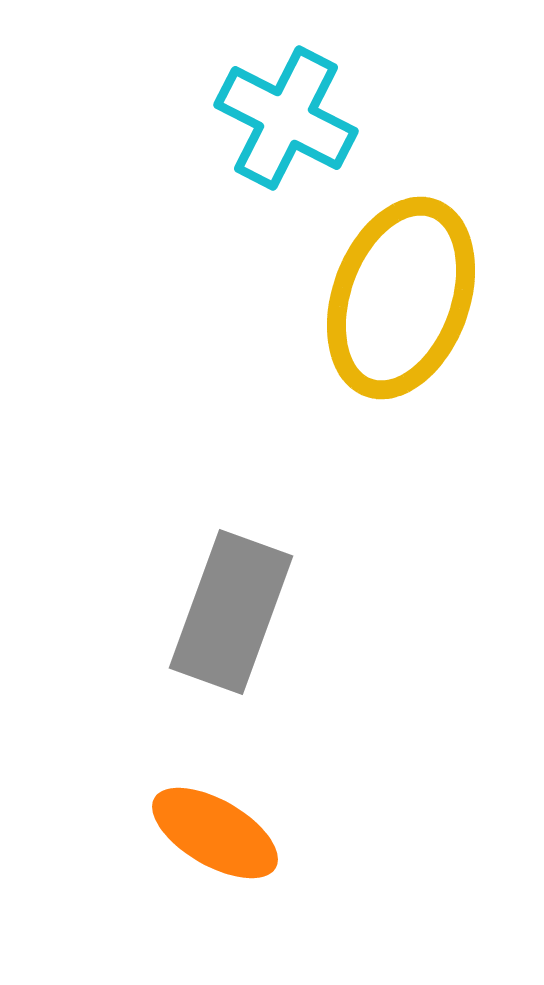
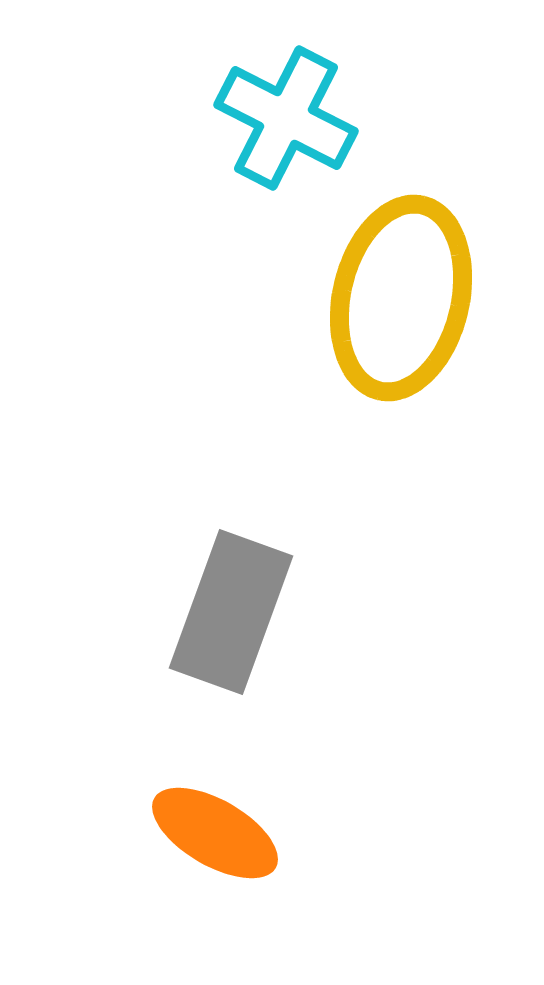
yellow ellipse: rotated 7 degrees counterclockwise
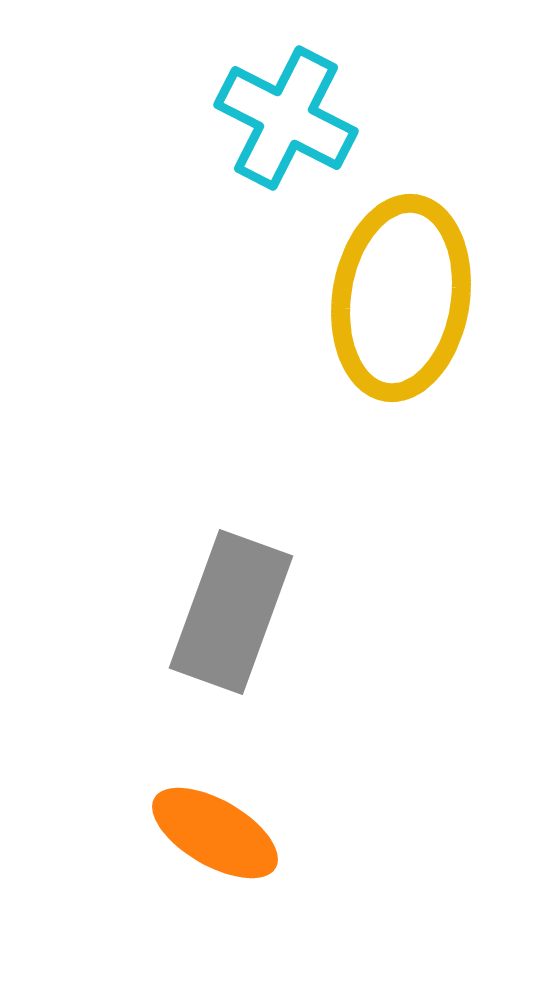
yellow ellipse: rotated 4 degrees counterclockwise
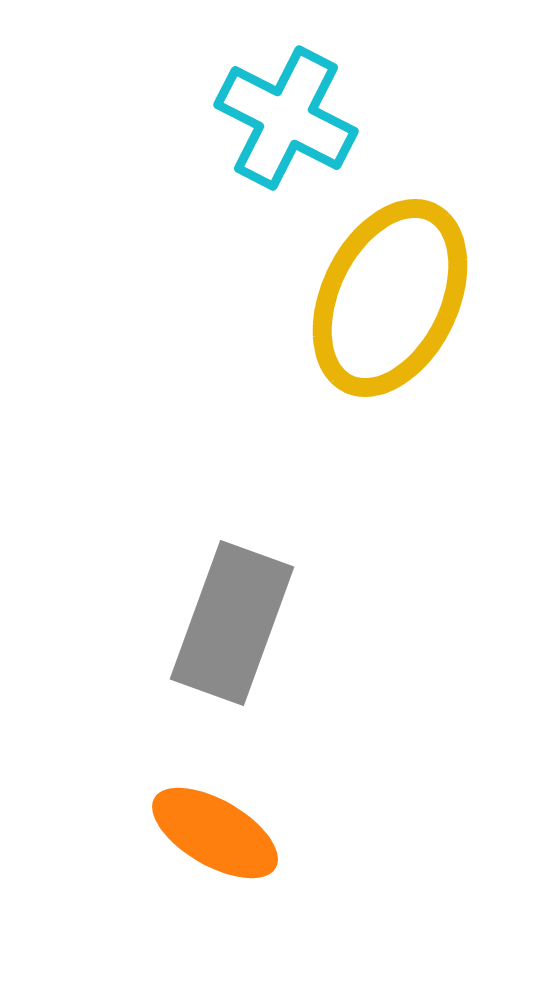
yellow ellipse: moved 11 px left; rotated 17 degrees clockwise
gray rectangle: moved 1 px right, 11 px down
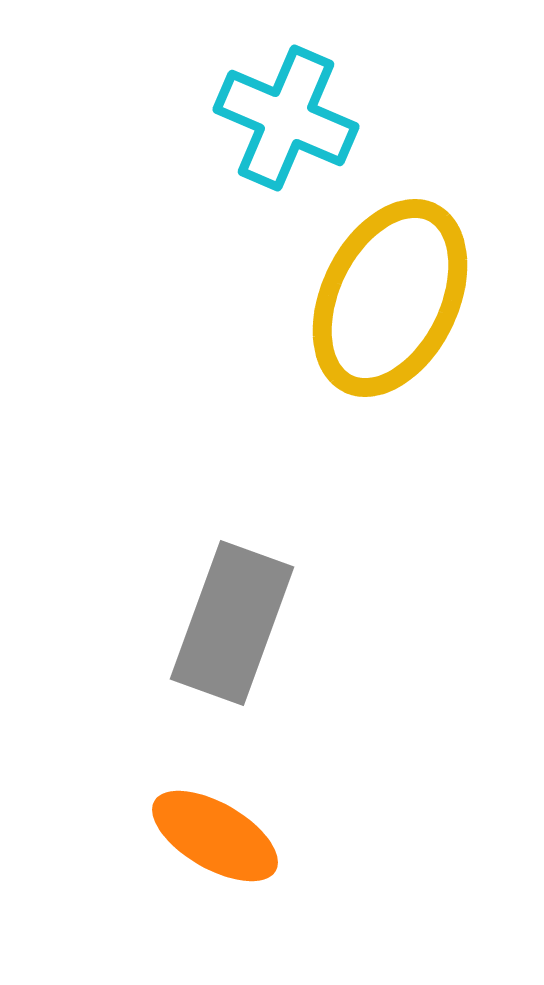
cyan cross: rotated 4 degrees counterclockwise
orange ellipse: moved 3 px down
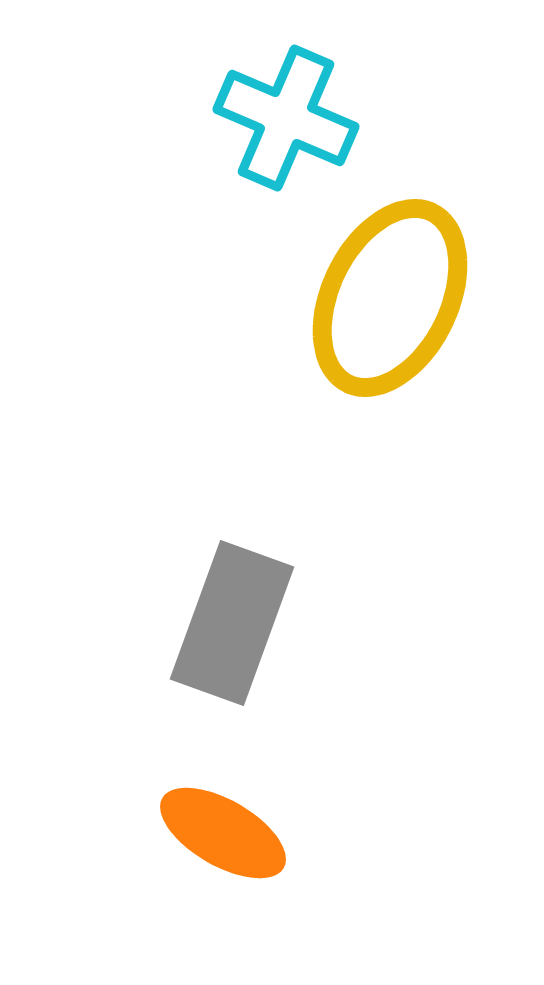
orange ellipse: moved 8 px right, 3 px up
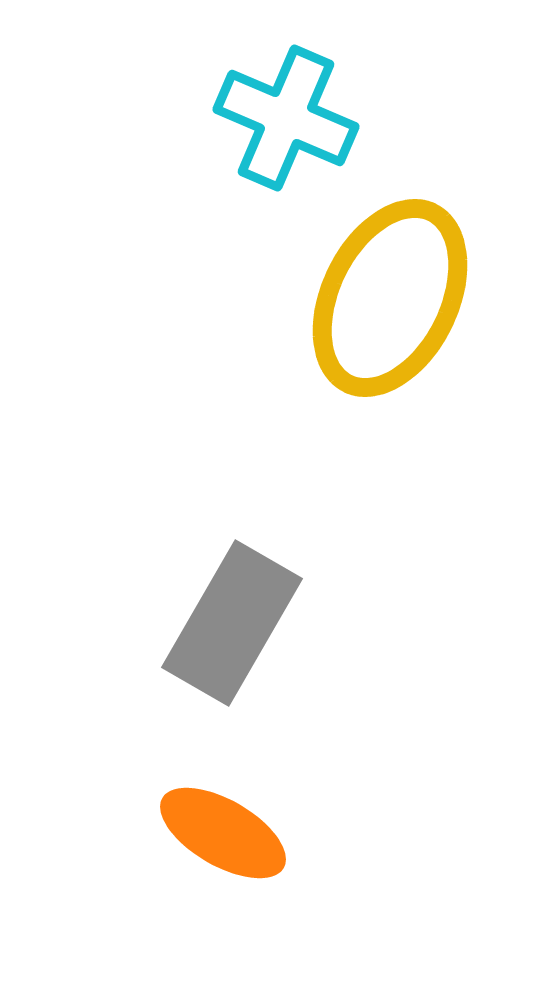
gray rectangle: rotated 10 degrees clockwise
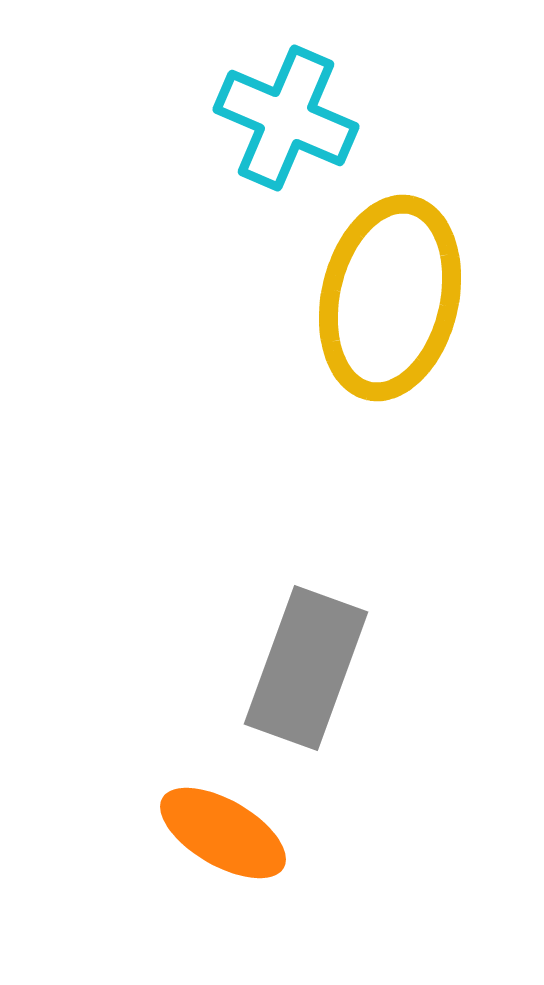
yellow ellipse: rotated 13 degrees counterclockwise
gray rectangle: moved 74 px right, 45 px down; rotated 10 degrees counterclockwise
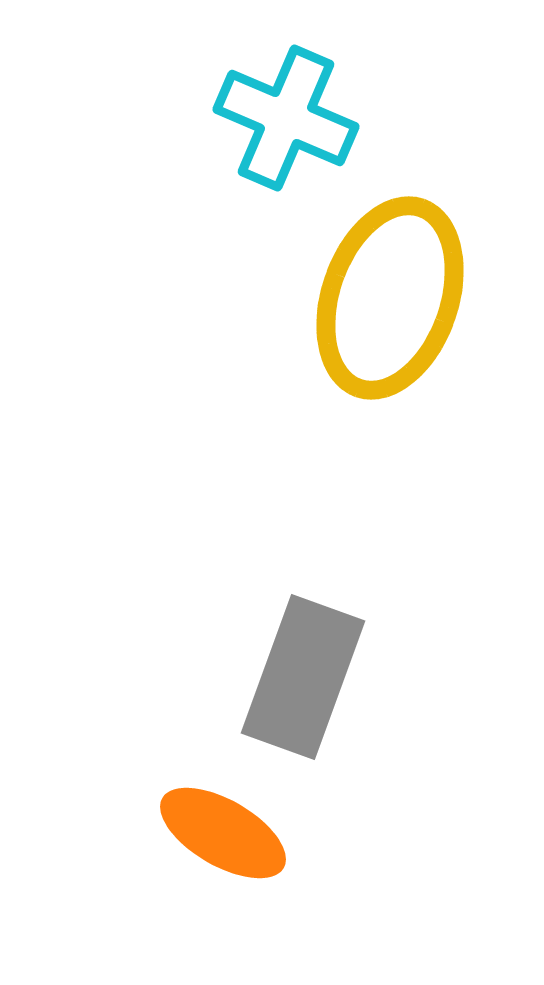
yellow ellipse: rotated 6 degrees clockwise
gray rectangle: moved 3 px left, 9 px down
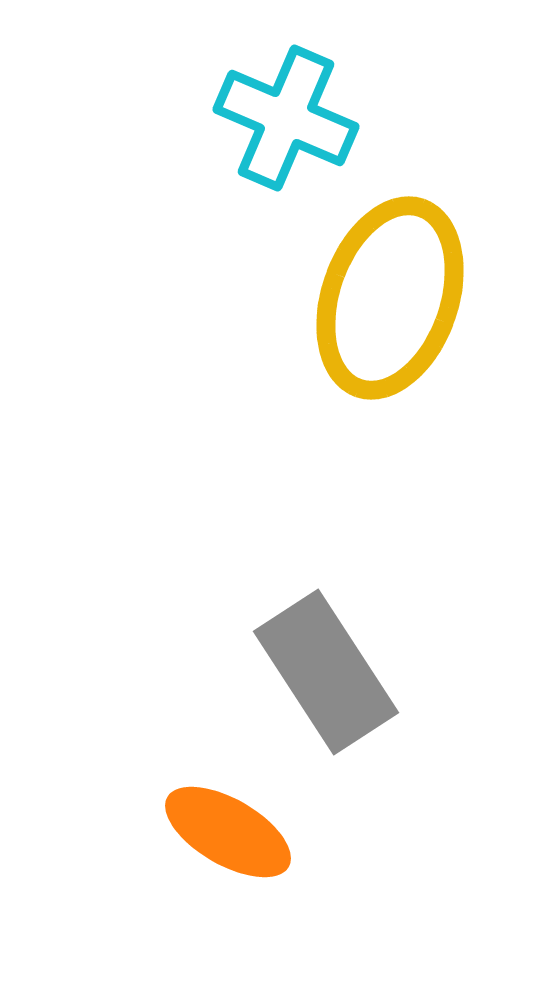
gray rectangle: moved 23 px right, 5 px up; rotated 53 degrees counterclockwise
orange ellipse: moved 5 px right, 1 px up
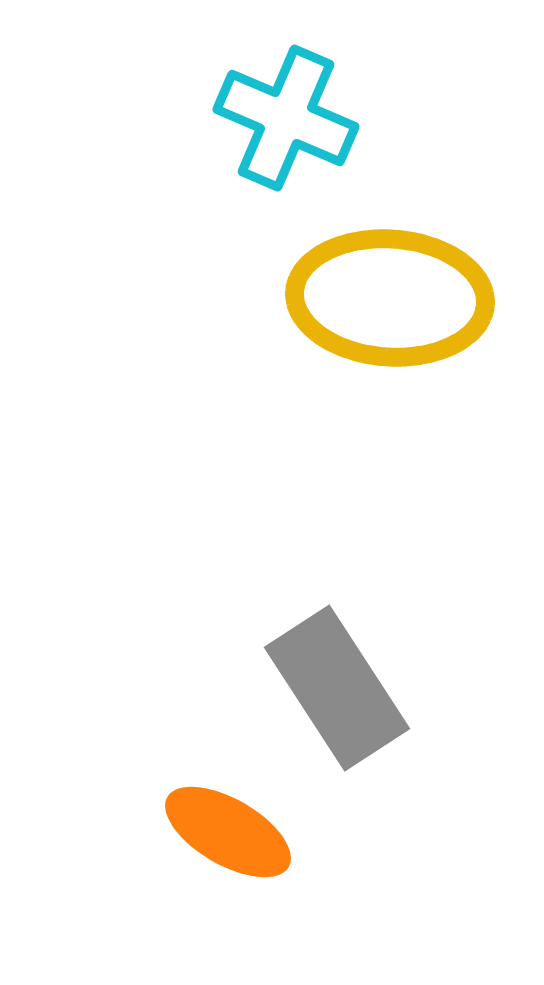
yellow ellipse: rotated 75 degrees clockwise
gray rectangle: moved 11 px right, 16 px down
